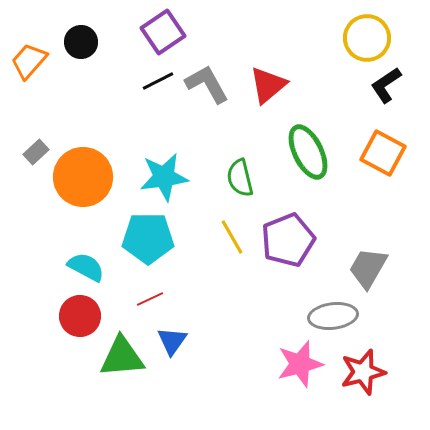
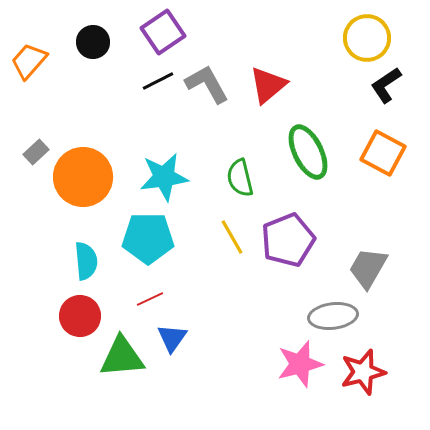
black circle: moved 12 px right
cyan semicircle: moved 6 px up; rotated 57 degrees clockwise
blue triangle: moved 3 px up
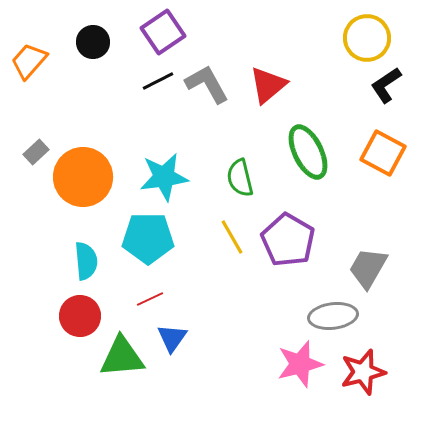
purple pentagon: rotated 20 degrees counterclockwise
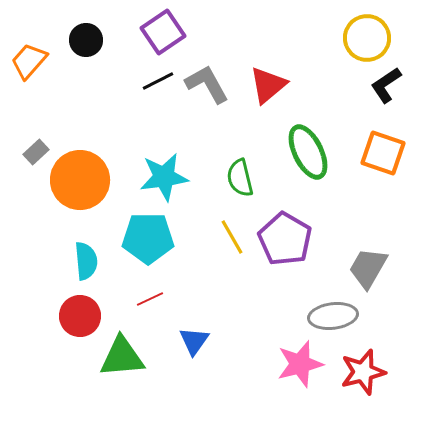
black circle: moved 7 px left, 2 px up
orange square: rotated 9 degrees counterclockwise
orange circle: moved 3 px left, 3 px down
purple pentagon: moved 3 px left, 1 px up
blue triangle: moved 22 px right, 3 px down
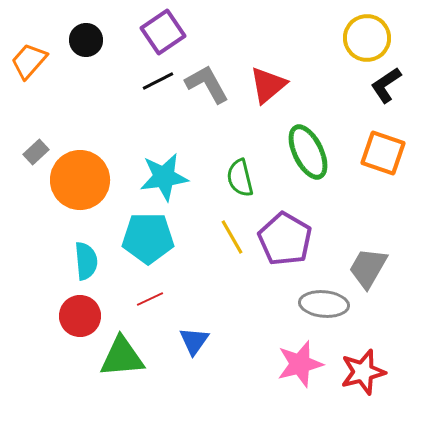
gray ellipse: moved 9 px left, 12 px up; rotated 12 degrees clockwise
